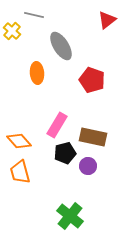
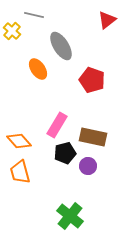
orange ellipse: moved 1 px right, 4 px up; rotated 30 degrees counterclockwise
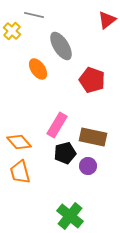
orange diamond: moved 1 px down
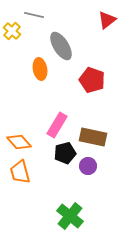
orange ellipse: moved 2 px right; rotated 25 degrees clockwise
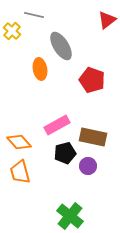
pink rectangle: rotated 30 degrees clockwise
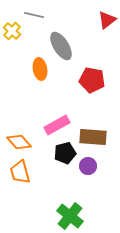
red pentagon: rotated 10 degrees counterclockwise
brown rectangle: rotated 8 degrees counterclockwise
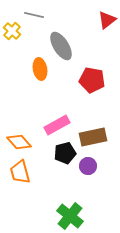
brown rectangle: rotated 16 degrees counterclockwise
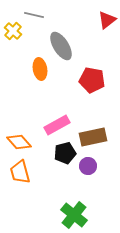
yellow cross: moved 1 px right
green cross: moved 4 px right, 1 px up
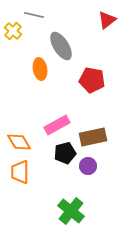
orange diamond: rotated 10 degrees clockwise
orange trapezoid: rotated 15 degrees clockwise
green cross: moved 3 px left, 4 px up
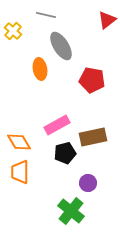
gray line: moved 12 px right
purple circle: moved 17 px down
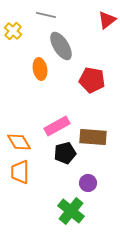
pink rectangle: moved 1 px down
brown rectangle: rotated 16 degrees clockwise
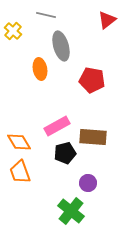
gray ellipse: rotated 16 degrees clockwise
orange trapezoid: rotated 20 degrees counterclockwise
